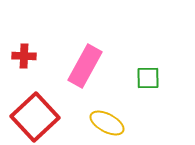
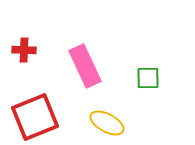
red cross: moved 6 px up
pink rectangle: rotated 54 degrees counterclockwise
red square: rotated 21 degrees clockwise
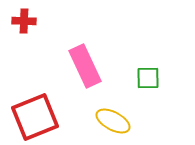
red cross: moved 29 px up
yellow ellipse: moved 6 px right, 2 px up
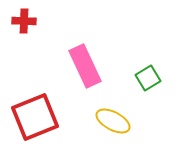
green square: rotated 30 degrees counterclockwise
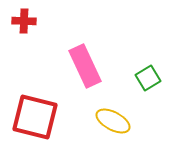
red square: rotated 36 degrees clockwise
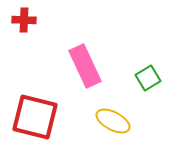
red cross: moved 1 px up
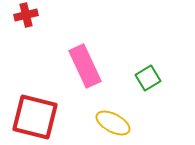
red cross: moved 2 px right, 5 px up; rotated 15 degrees counterclockwise
yellow ellipse: moved 2 px down
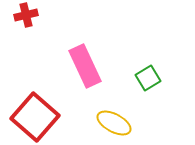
red square: rotated 27 degrees clockwise
yellow ellipse: moved 1 px right
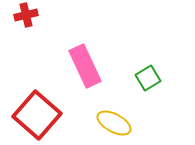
red square: moved 2 px right, 2 px up
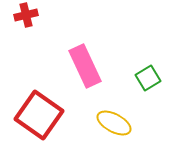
red square: moved 2 px right; rotated 6 degrees counterclockwise
